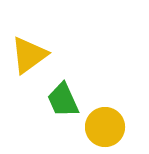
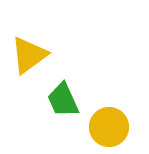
yellow circle: moved 4 px right
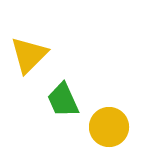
yellow triangle: rotated 9 degrees counterclockwise
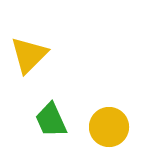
green trapezoid: moved 12 px left, 20 px down
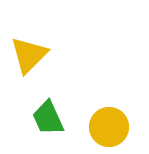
green trapezoid: moved 3 px left, 2 px up
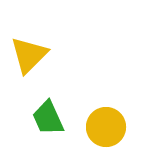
yellow circle: moved 3 px left
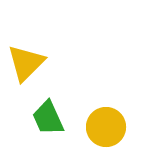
yellow triangle: moved 3 px left, 8 px down
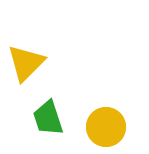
green trapezoid: rotated 6 degrees clockwise
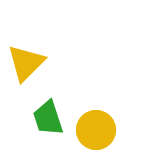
yellow circle: moved 10 px left, 3 px down
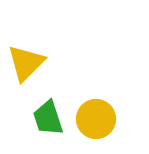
yellow circle: moved 11 px up
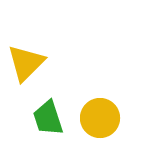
yellow circle: moved 4 px right, 1 px up
